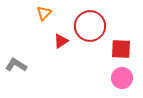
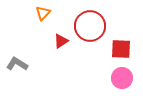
orange triangle: moved 1 px left
gray L-shape: moved 1 px right, 1 px up
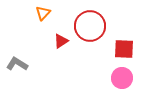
red square: moved 3 px right
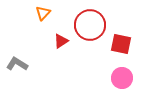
red circle: moved 1 px up
red square: moved 3 px left, 5 px up; rotated 10 degrees clockwise
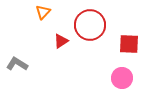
orange triangle: moved 1 px up
red square: moved 8 px right; rotated 10 degrees counterclockwise
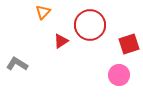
red square: rotated 20 degrees counterclockwise
pink circle: moved 3 px left, 3 px up
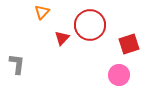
orange triangle: moved 1 px left
red triangle: moved 1 px right, 3 px up; rotated 14 degrees counterclockwise
gray L-shape: rotated 65 degrees clockwise
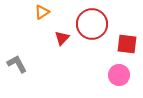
orange triangle: rotated 14 degrees clockwise
red circle: moved 2 px right, 1 px up
red square: moved 2 px left; rotated 25 degrees clockwise
gray L-shape: rotated 35 degrees counterclockwise
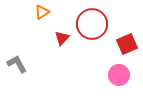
red square: rotated 30 degrees counterclockwise
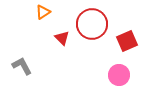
orange triangle: moved 1 px right
red triangle: rotated 28 degrees counterclockwise
red square: moved 3 px up
gray L-shape: moved 5 px right, 2 px down
